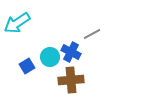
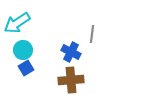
gray line: rotated 54 degrees counterclockwise
cyan circle: moved 27 px left, 7 px up
blue square: moved 1 px left, 2 px down
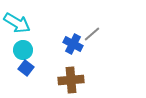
cyan arrow: rotated 116 degrees counterclockwise
gray line: rotated 42 degrees clockwise
blue cross: moved 2 px right, 8 px up
blue square: rotated 21 degrees counterclockwise
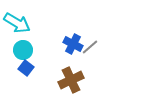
gray line: moved 2 px left, 13 px down
brown cross: rotated 20 degrees counterclockwise
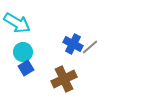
cyan circle: moved 2 px down
blue square: rotated 21 degrees clockwise
brown cross: moved 7 px left, 1 px up
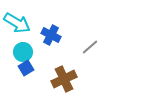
blue cross: moved 22 px left, 9 px up
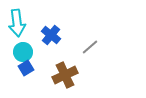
cyan arrow: rotated 52 degrees clockwise
blue cross: rotated 12 degrees clockwise
brown cross: moved 1 px right, 4 px up
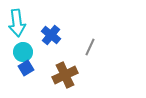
gray line: rotated 24 degrees counterclockwise
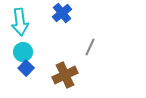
cyan arrow: moved 3 px right, 1 px up
blue cross: moved 11 px right, 22 px up; rotated 12 degrees clockwise
blue square: rotated 14 degrees counterclockwise
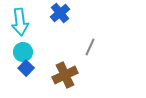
blue cross: moved 2 px left
